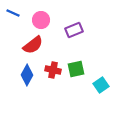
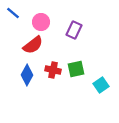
blue line: rotated 16 degrees clockwise
pink circle: moved 2 px down
purple rectangle: rotated 42 degrees counterclockwise
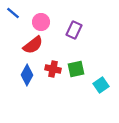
red cross: moved 1 px up
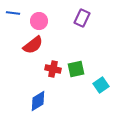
blue line: rotated 32 degrees counterclockwise
pink circle: moved 2 px left, 1 px up
purple rectangle: moved 8 px right, 12 px up
blue diamond: moved 11 px right, 26 px down; rotated 30 degrees clockwise
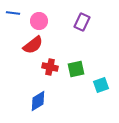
purple rectangle: moved 4 px down
red cross: moved 3 px left, 2 px up
cyan square: rotated 14 degrees clockwise
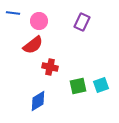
green square: moved 2 px right, 17 px down
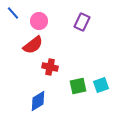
blue line: rotated 40 degrees clockwise
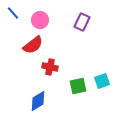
pink circle: moved 1 px right, 1 px up
cyan square: moved 1 px right, 4 px up
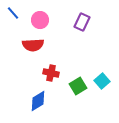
red semicircle: rotated 35 degrees clockwise
red cross: moved 1 px right, 6 px down
cyan square: rotated 21 degrees counterclockwise
green square: rotated 18 degrees counterclockwise
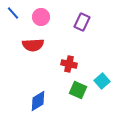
pink circle: moved 1 px right, 3 px up
red cross: moved 18 px right, 9 px up
green square: moved 4 px down; rotated 36 degrees counterclockwise
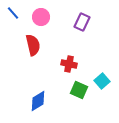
red semicircle: rotated 100 degrees counterclockwise
green square: moved 1 px right
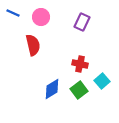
blue line: rotated 24 degrees counterclockwise
red cross: moved 11 px right
green square: rotated 30 degrees clockwise
blue diamond: moved 14 px right, 12 px up
